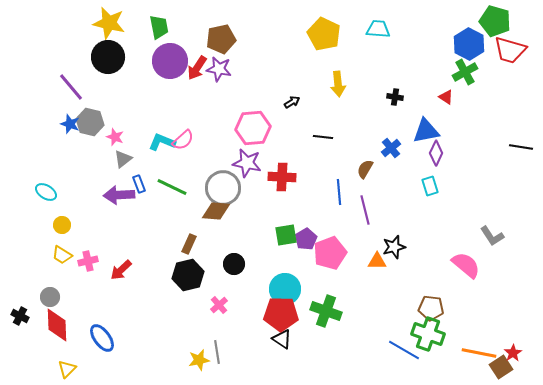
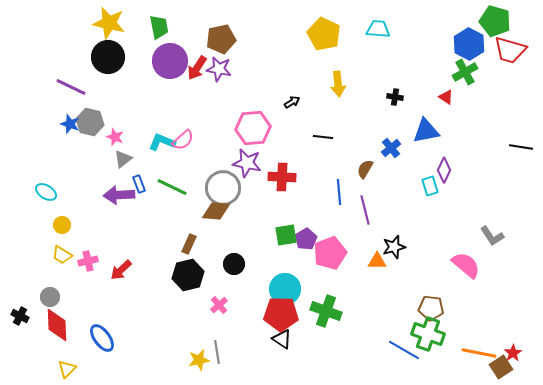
purple line at (71, 87): rotated 24 degrees counterclockwise
purple diamond at (436, 153): moved 8 px right, 17 px down
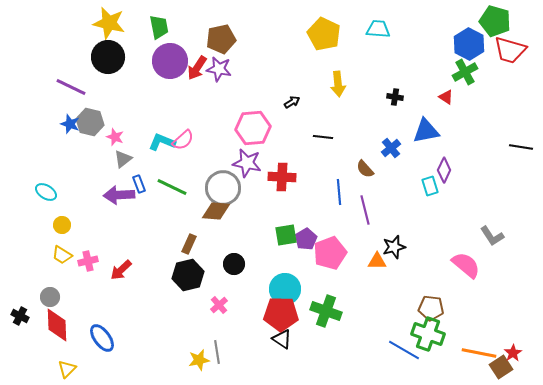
brown semicircle at (365, 169): rotated 72 degrees counterclockwise
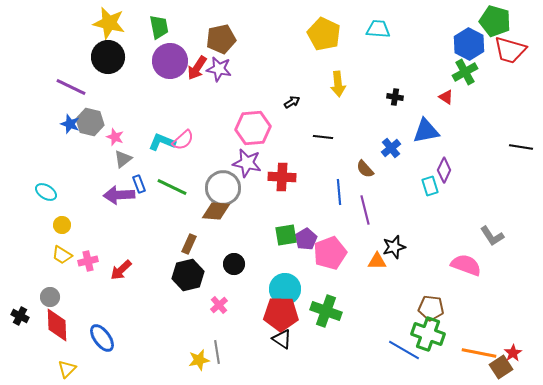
pink semicircle at (466, 265): rotated 20 degrees counterclockwise
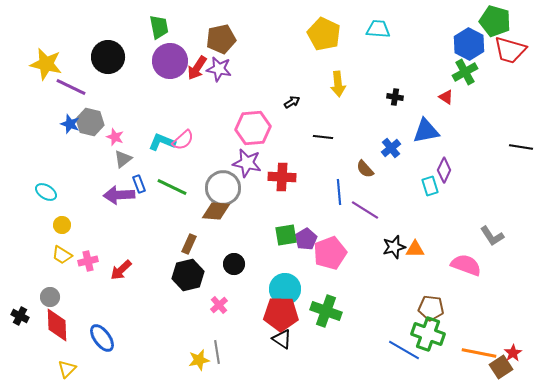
yellow star at (109, 23): moved 63 px left, 41 px down
purple line at (365, 210): rotated 44 degrees counterclockwise
orange triangle at (377, 261): moved 38 px right, 12 px up
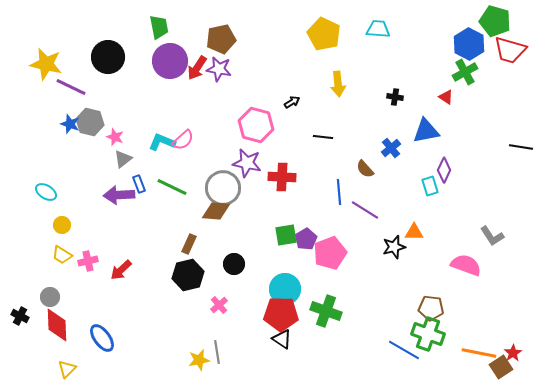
pink hexagon at (253, 128): moved 3 px right, 3 px up; rotated 20 degrees clockwise
orange triangle at (415, 249): moved 1 px left, 17 px up
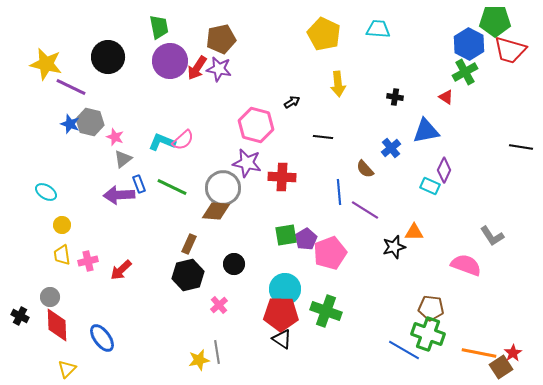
green pentagon at (495, 21): rotated 16 degrees counterclockwise
cyan rectangle at (430, 186): rotated 48 degrees counterclockwise
yellow trapezoid at (62, 255): rotated 50 degrees clockwise
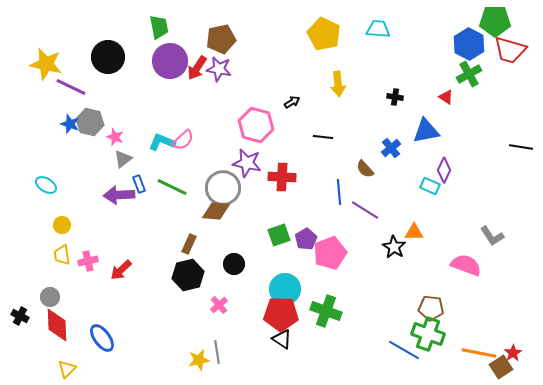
green cross at (465, 72): moved 4 px right, 2 px down
cyan ellipse at (46, 192): moved 7 px up
green square at (286, 235): moved 7 px left; rotated 10 degrees counterclockwise
black star at (394, 247): rotated 25 degrees counterclockwise
